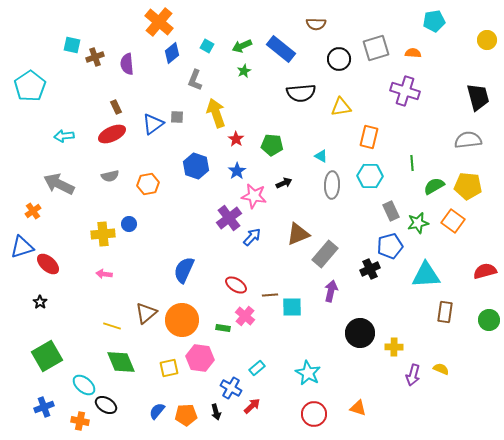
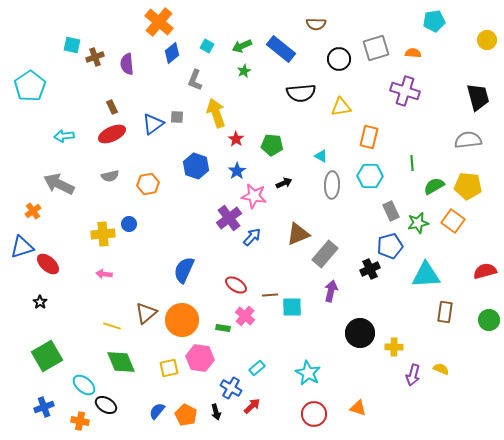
brown rectangle at (116, 107): moved 4 px left
orange pentagon at (186, 415): rotated 30 degrees clockwise
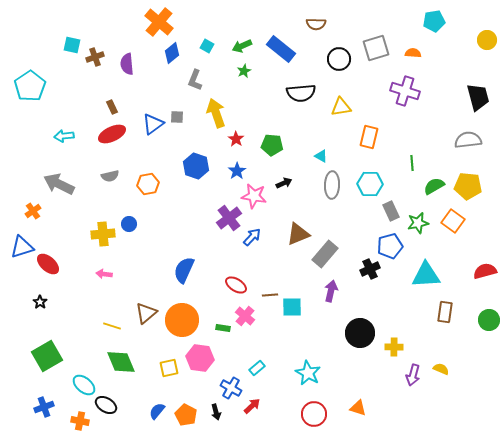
cyan hexagon at (370, 176): moved 8 px down
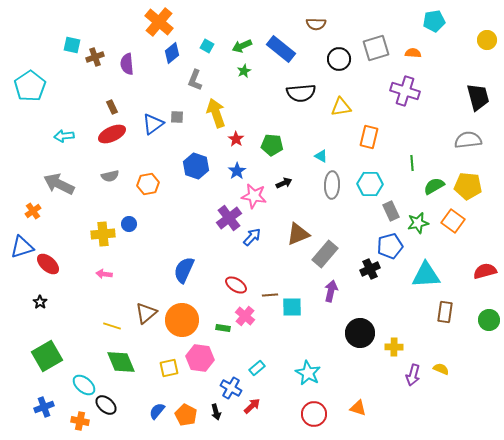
black ellipse at (106, 405): rotated 10 degrees clockwise
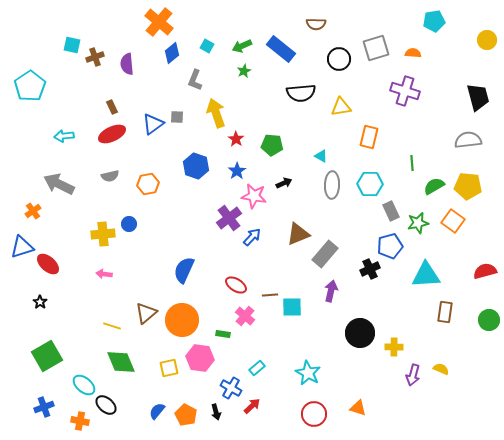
green rectangle at (223, 328): moved 6 px down
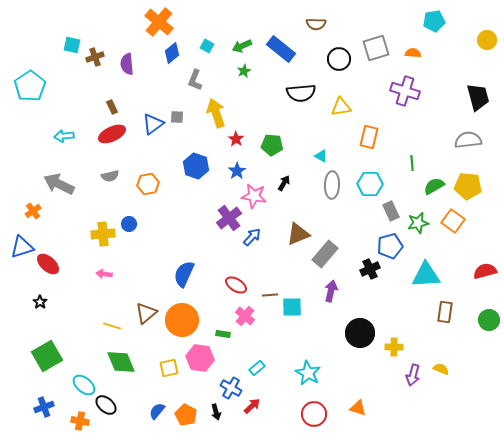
black arrow at (284, 183): rotated 35 degrees counterclockwise
blue semicircle at (184, 270): moved 4 px down
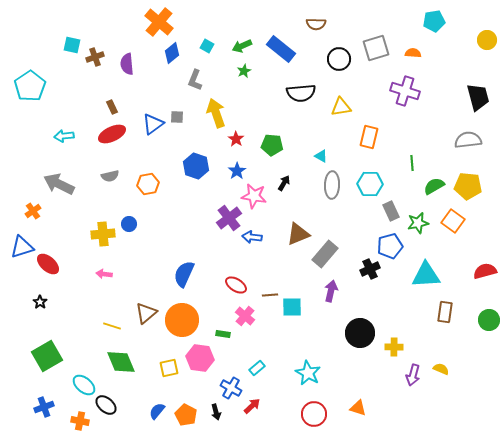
blue arrow at (252, 237): rotated 126 degrees counterclockwise
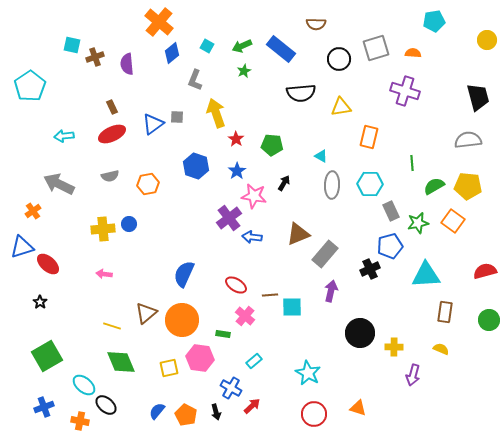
yellow cross at (103, 234): moved 5 px up
cyan rectangle at (257, 368): moved 3 px left, 7 px up
yellow semicircle at (441, 369): moved 20 px up
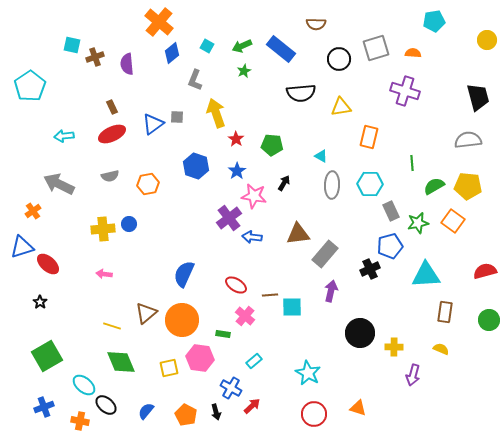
brown triangle at (298, 234): rotated 15 degrees clockwise
blue semicircle at (157, 411): moved 11 px left
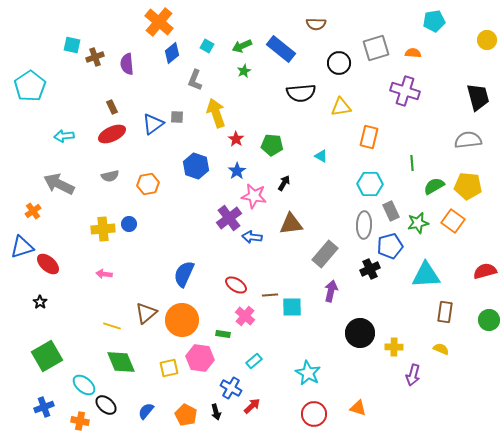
black circle at (339, 59): moved 4 px down
gray ellipse at (332, 185): moved 32 px right, 40 px down
brown triangle at (298, 234): moved 7 px left, 10 px up
